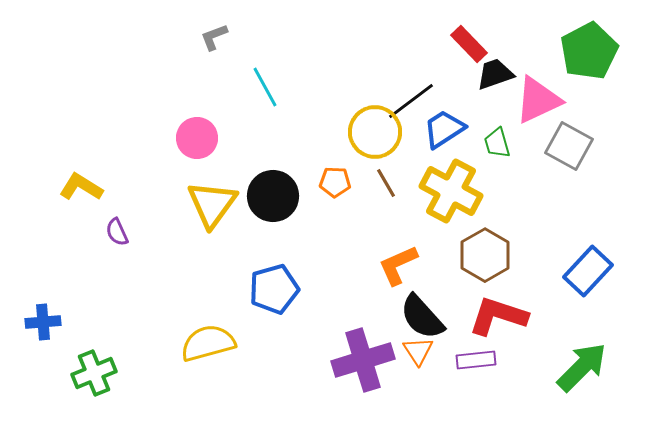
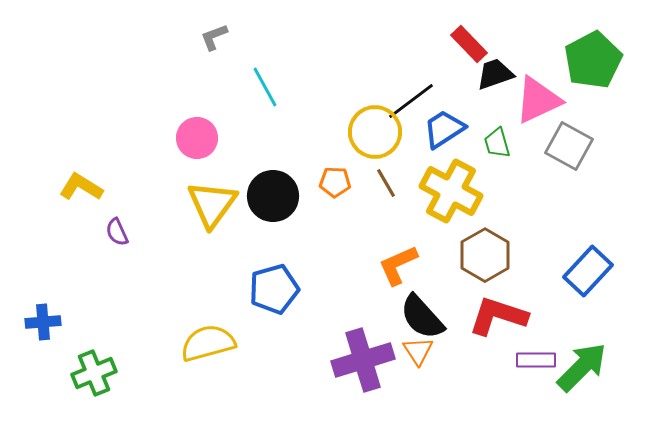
green pentagon: moved 4 px right, 9 px down
purple rectangle: moved 60 px right; rotated 6 degrees clockwise
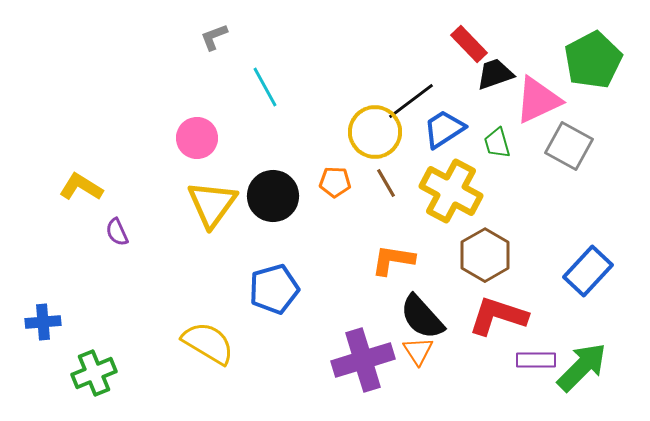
orange L-shape: moved 5 px left, 5 px up; rotated 33 degrees clockwise
yellow semicircle: rotated 46 degrees clockwise
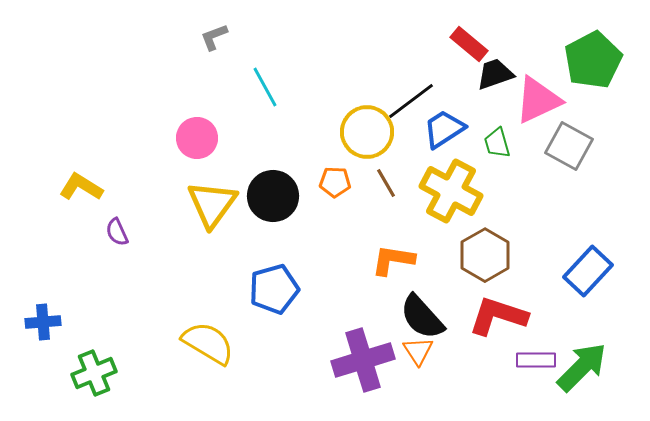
red rectangle: rotated 6 degrees counterclockwise
yellow circle: moved 8 px left
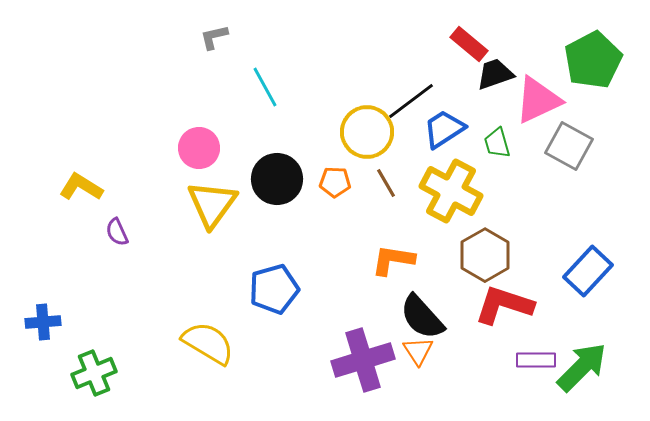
gray L-shape: rotated 8 degrees clockwise
pink circle: moved 2 px right, 10 px down
black circle: moved 4 px right, 17 px up
red L-shape: moved 6 px right, 11 px up
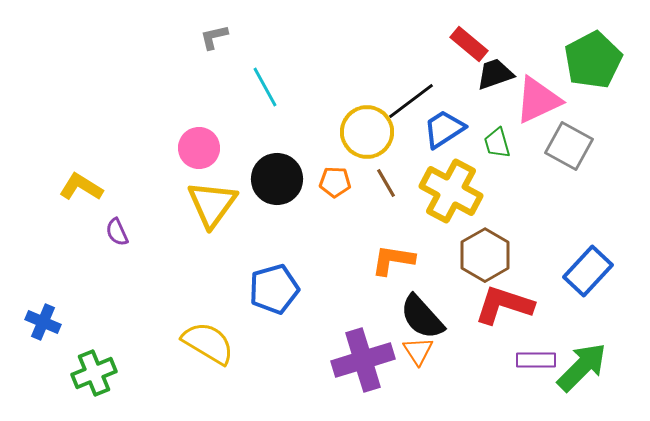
blue cross: rotated 28 degrees clockwise
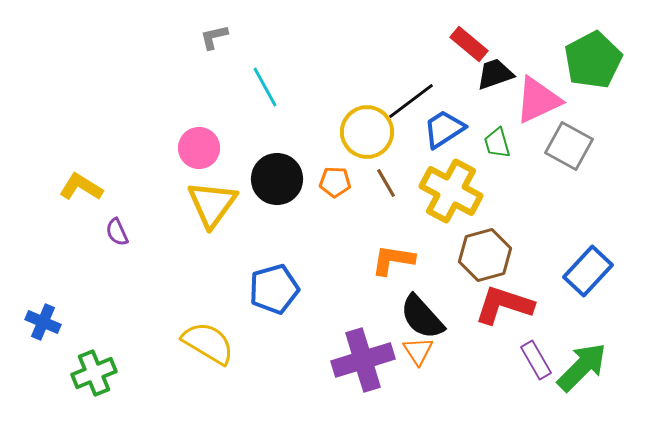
brown hexagon: rotated 15 degrees clockwise
purple rectangle: rotated 60 degrees clockwise
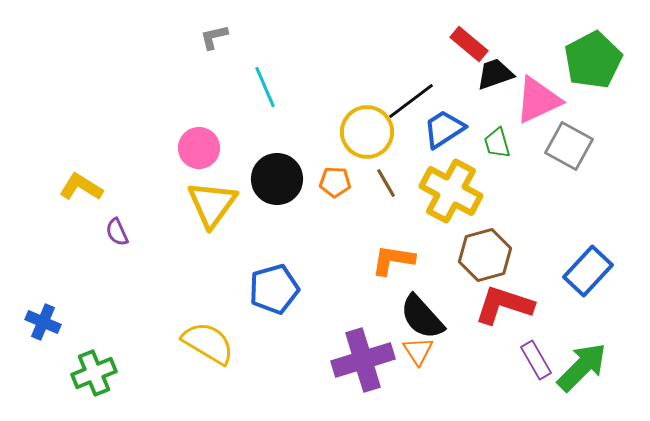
cyan line: rotated 6 degrees clockwise
